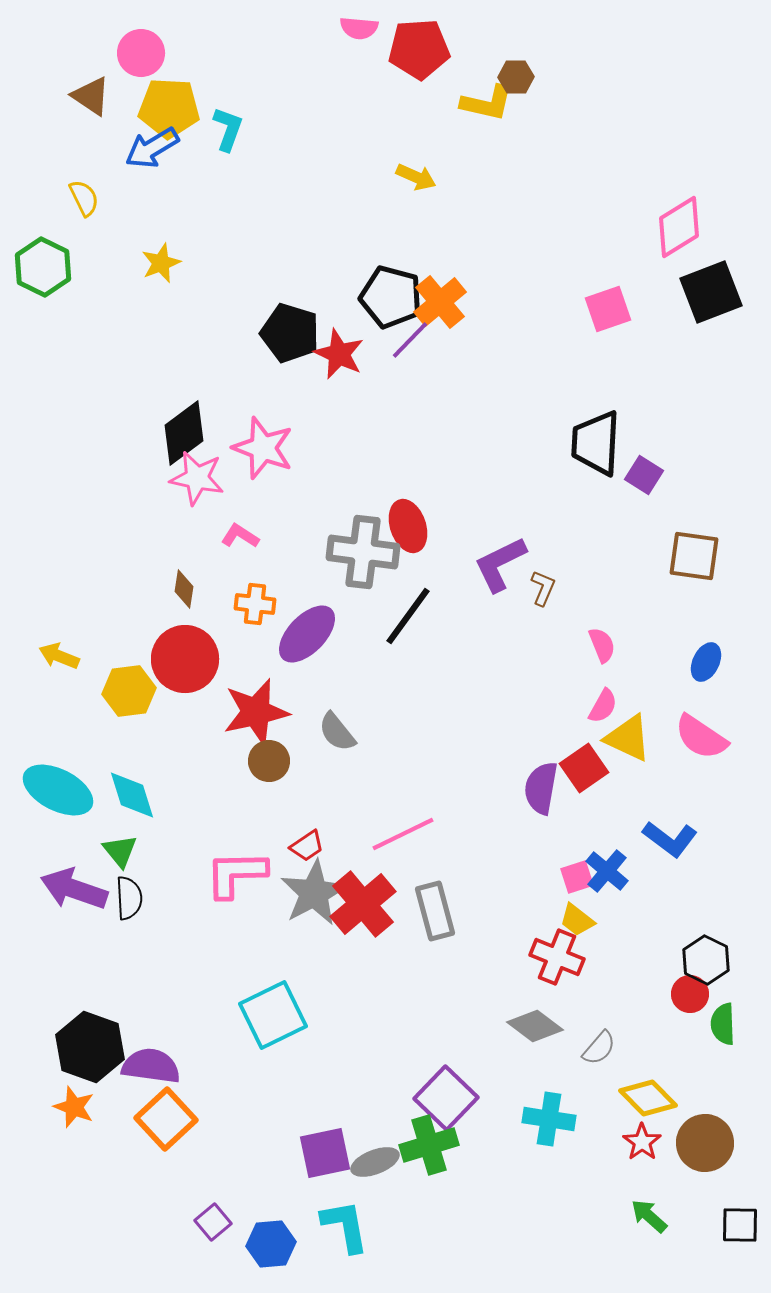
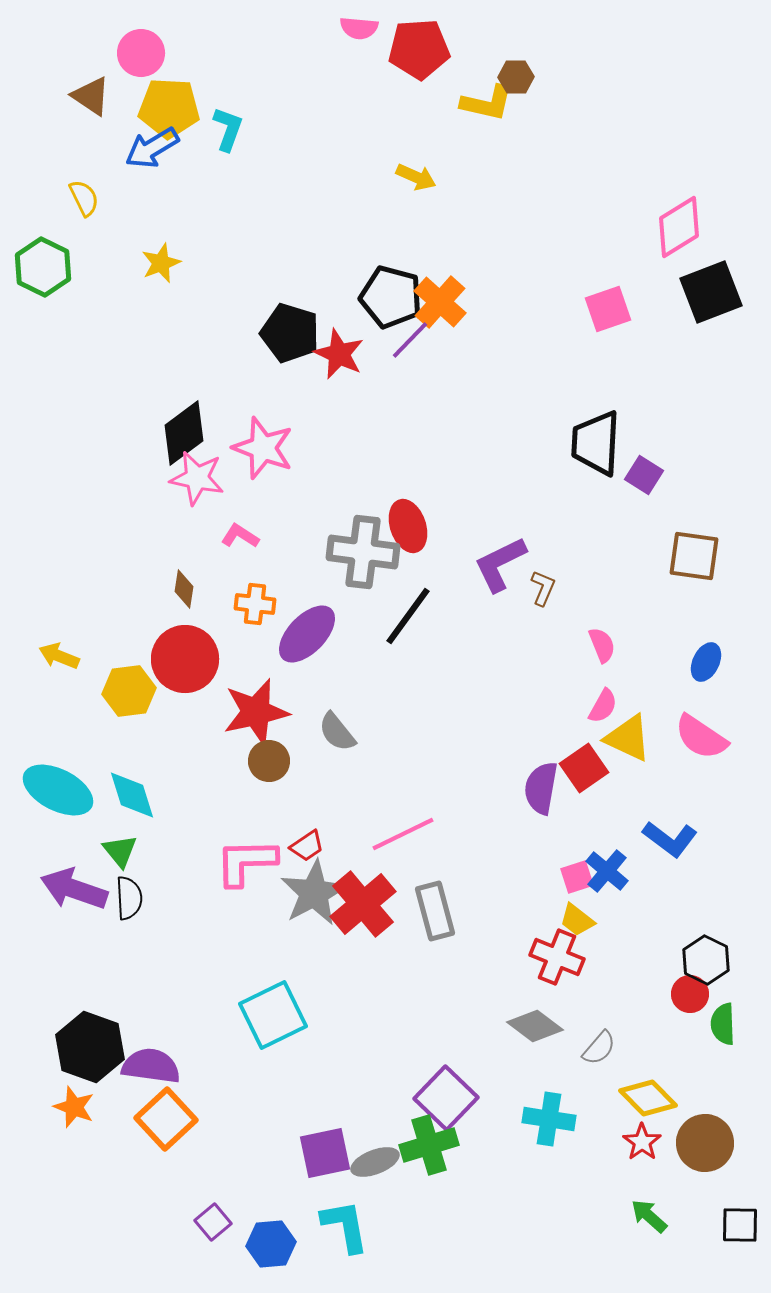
orange cross at (440, 302): rotated 8 degrees counterclockwise
pink L-shape at (236, 874): moved 10 px right, 12 px up
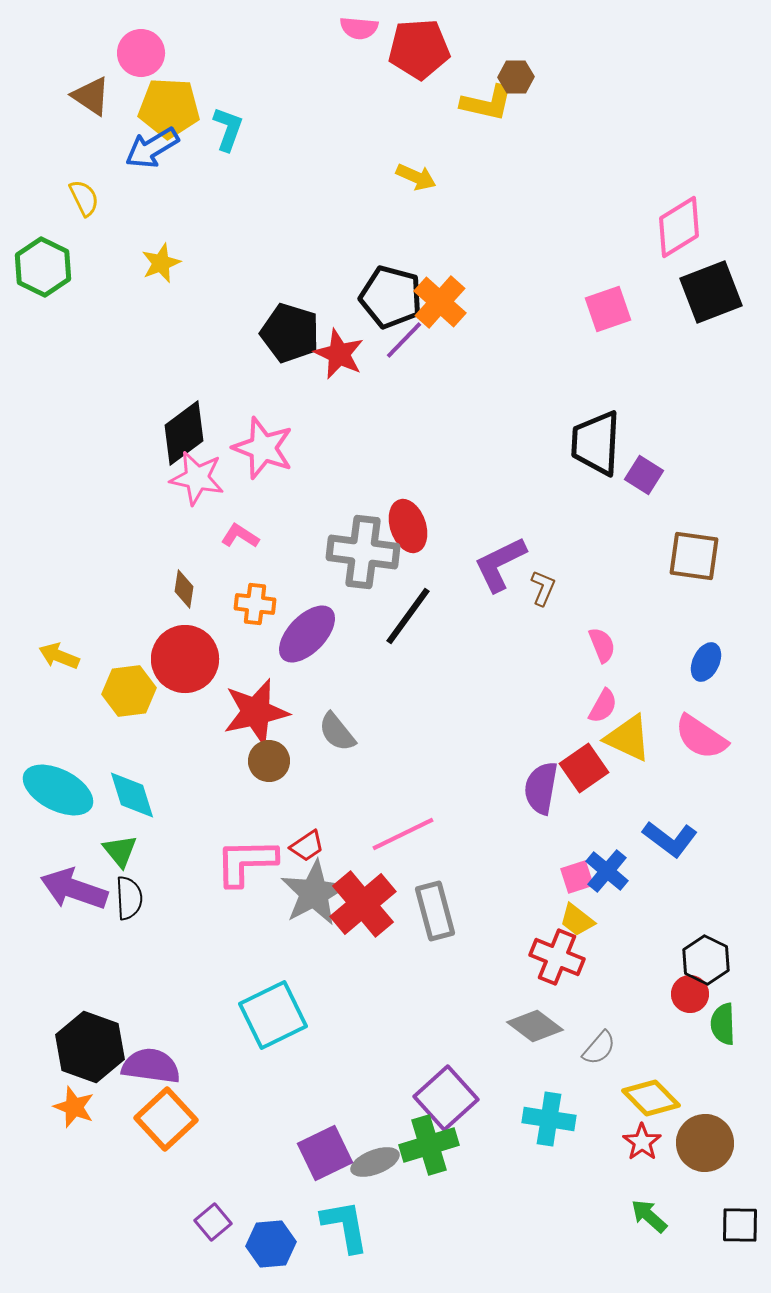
purple line at (410, 340): moved 6 px left
purple square at (446, 1098): rotated 4 degrees clockwise
yellow diamond at (648, 1098): moved 3 px right
purple square at (325, 1153): rotated 14 degrees counterclockwise
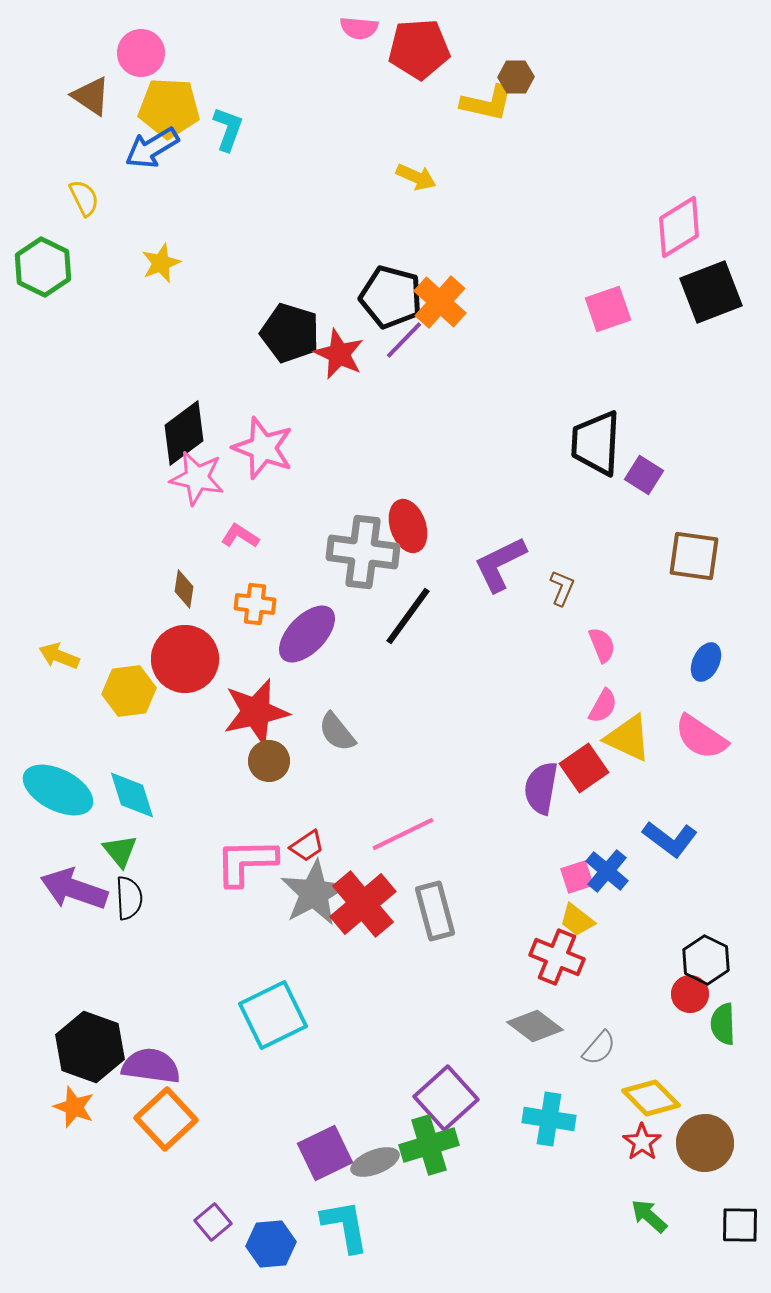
brown L-shape at (543, 588): moved 19 px right
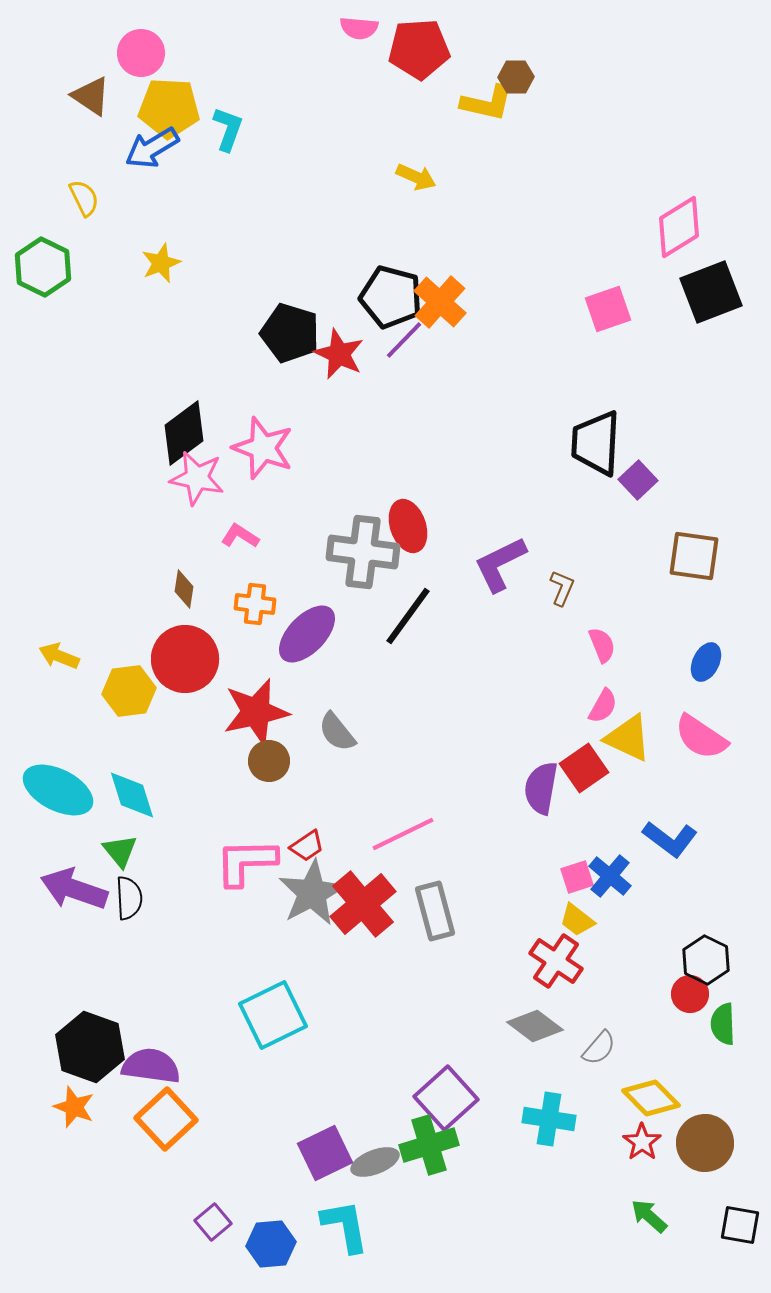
purple square at (644, 475): moved 6 px left, 5 px down; rotated 15 degrees clockwise
blue cross at (607, 871): moved 3 px right, 5 px down
gray star at (314, 893): moved 2 px left
red cross at (557, 957): moved 1 px left, 4 px down; rotated 12 degrees clockwise
black square at (740, 1225): rotated 9 degrees clockwise
